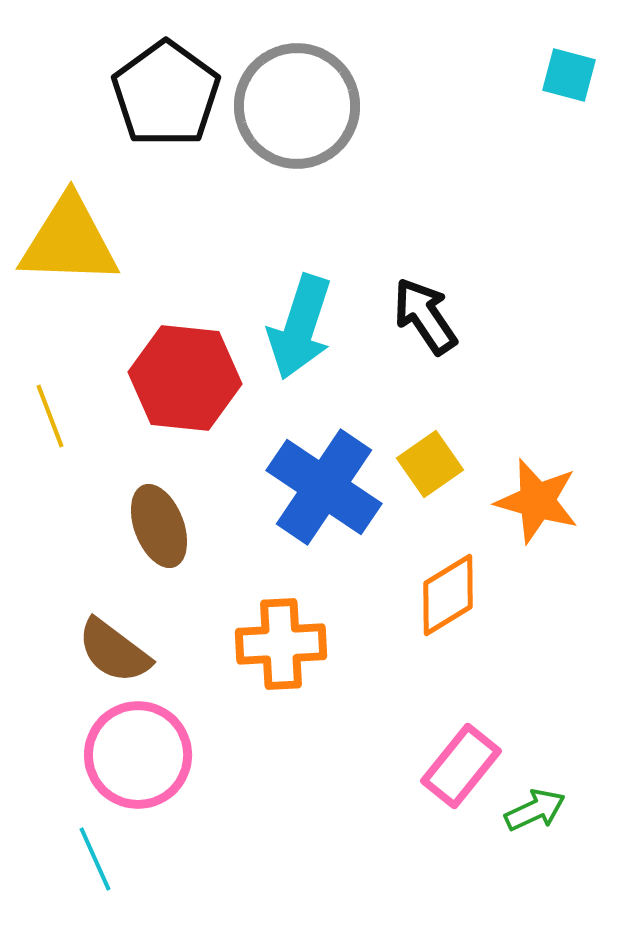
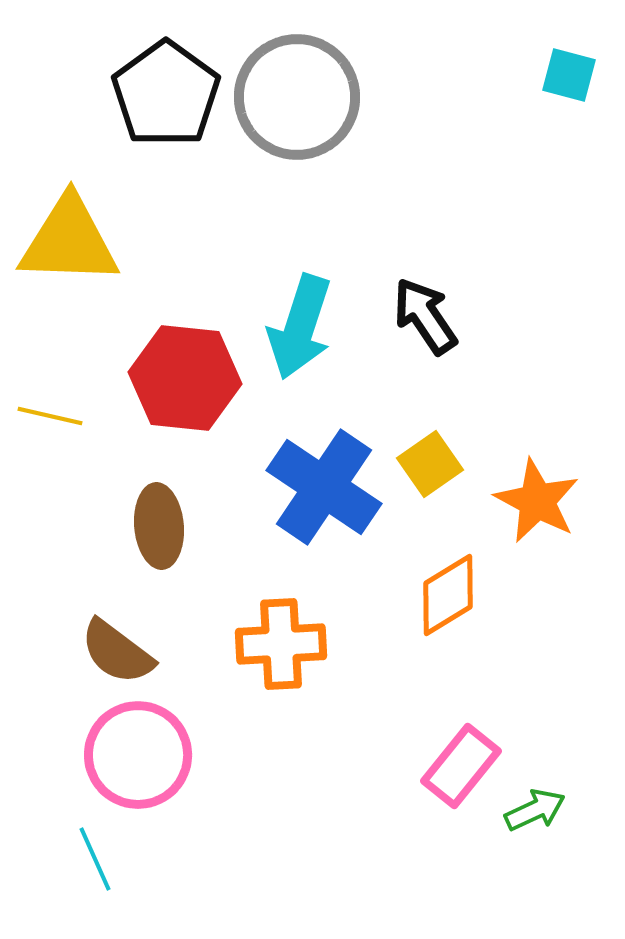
gray circle: moved 9 px up
yellow line: rotated 56 degrees counterclockwise
orange star: rotated 12 degrees clockwise
brown ellipse: rotated 16 degrees clockwise
brown semicircle: moved 3 px right, 1 px down
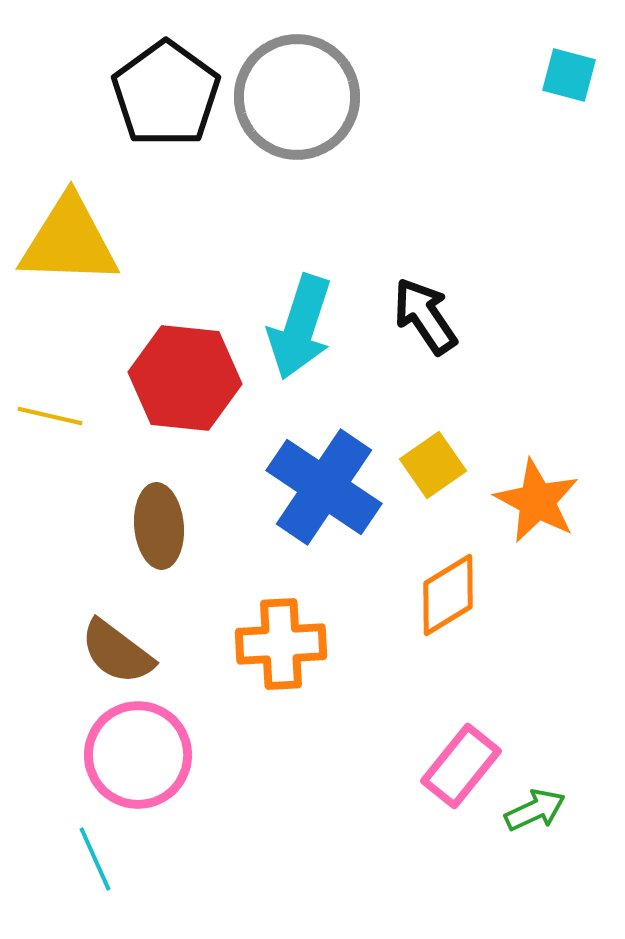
yellow square: moved 3 px right, 1 px down
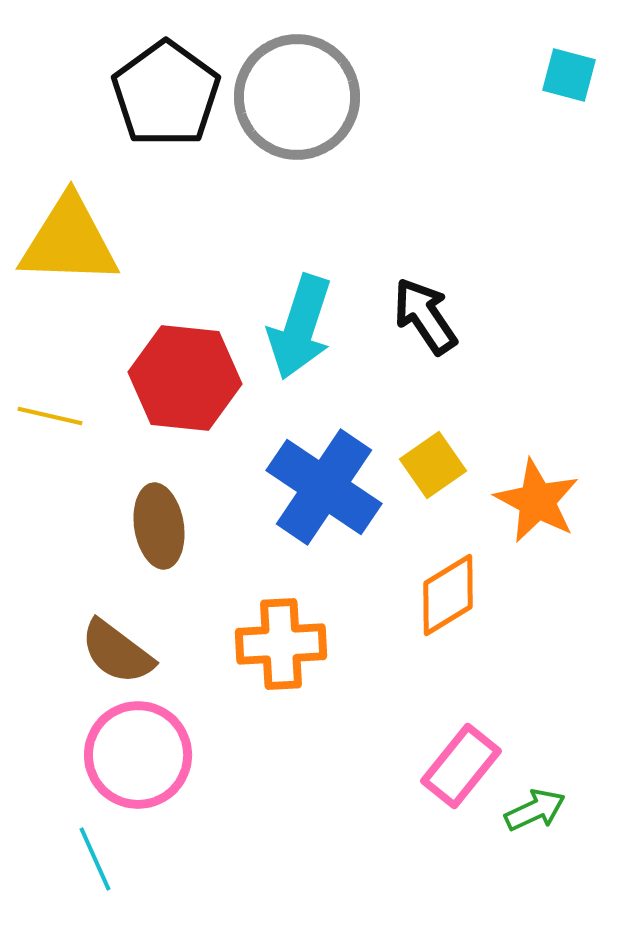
brown ellipse: rotated 4 degrees counterclockwise
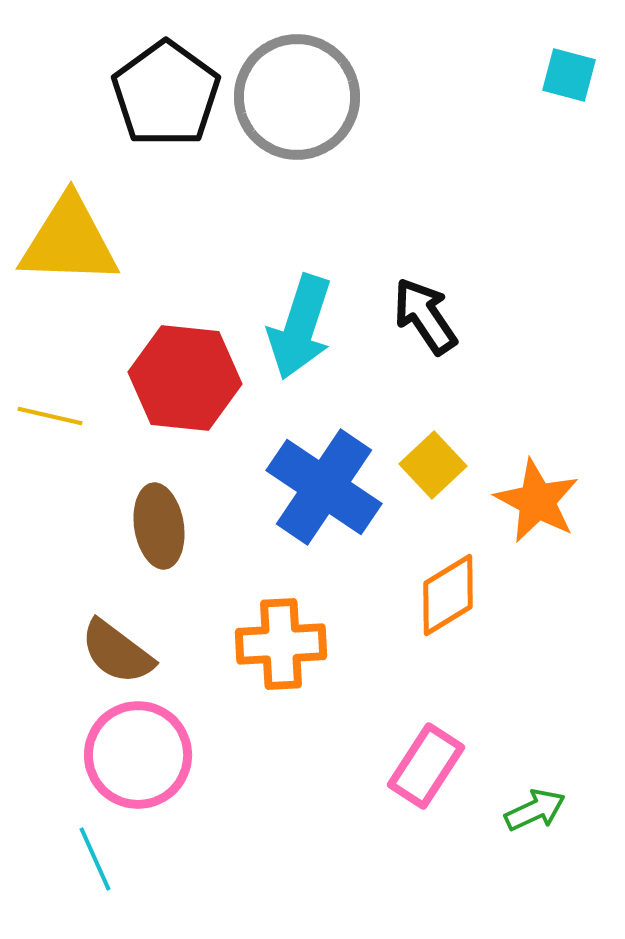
yellow square: rotated 8 degrees counterclockwise
pink rectangle: moved 35 px left; rotated 6 degrees counterclockwise
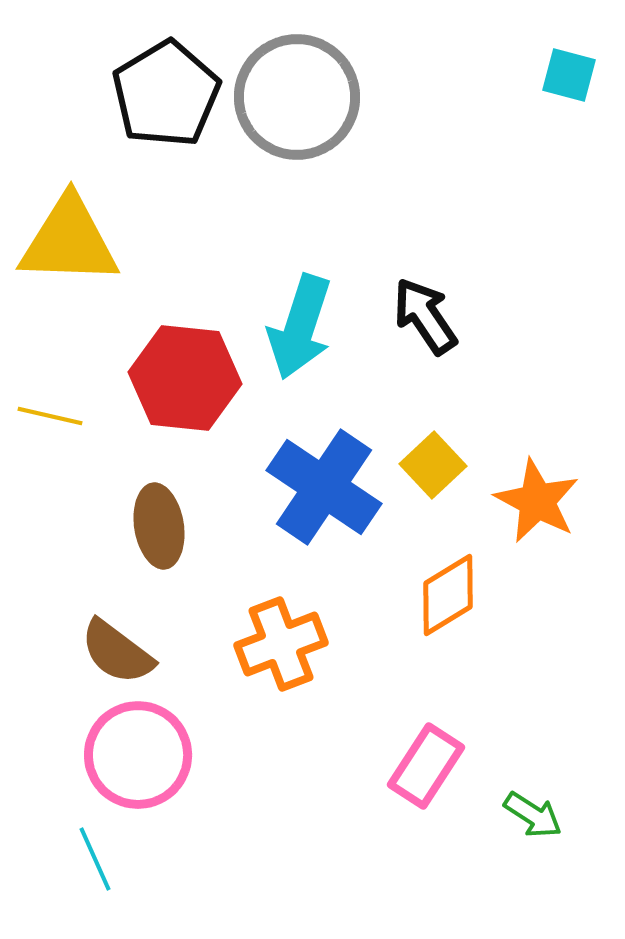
black pentagon: rotated 5 degrees clockwise
orange cross: rotated 18 degrees counterclockwise
green arrow: moved 2 px left, 5 px down; rotated 58 degrees clockwise
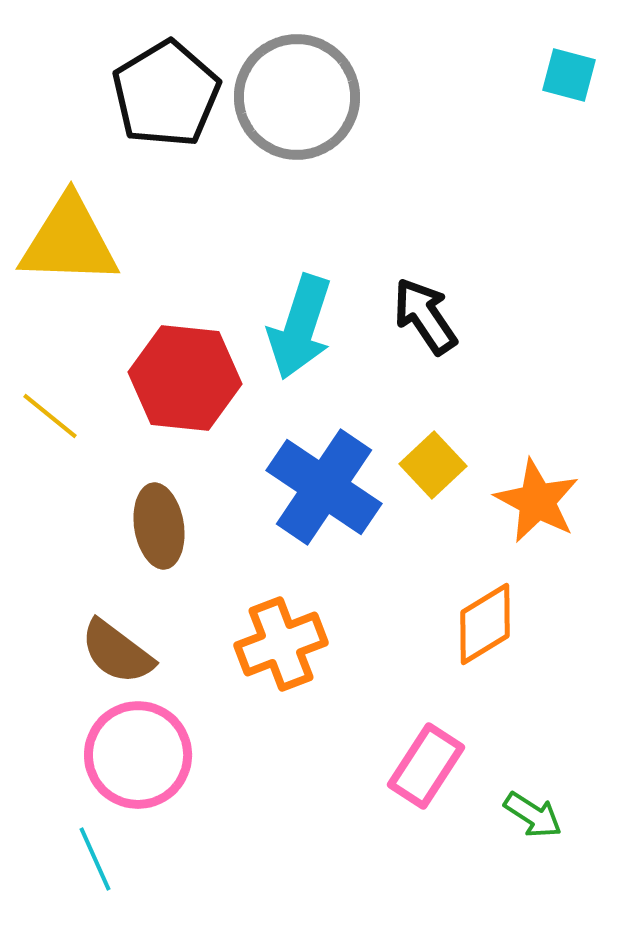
yellow line: rotated 26 degrees clockwise
orange diamond: moved 37 px right, 29 px down
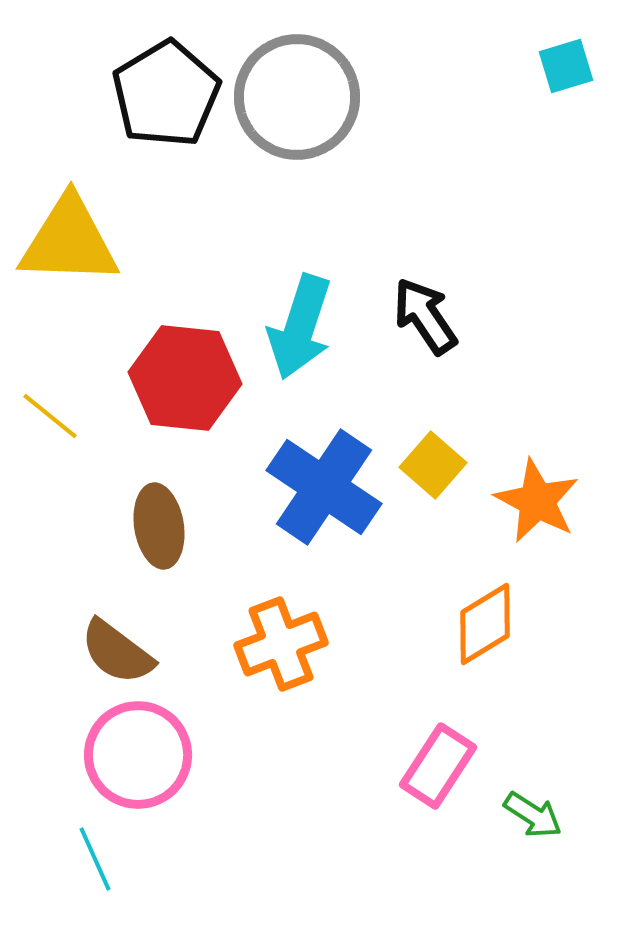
cyan square: moved 3 px left, 9 px up; rotated 32 degrees counterclockwise
yellow square: rotated 6 degrees counterclockwise
pink rectangle: moved 12 px right
